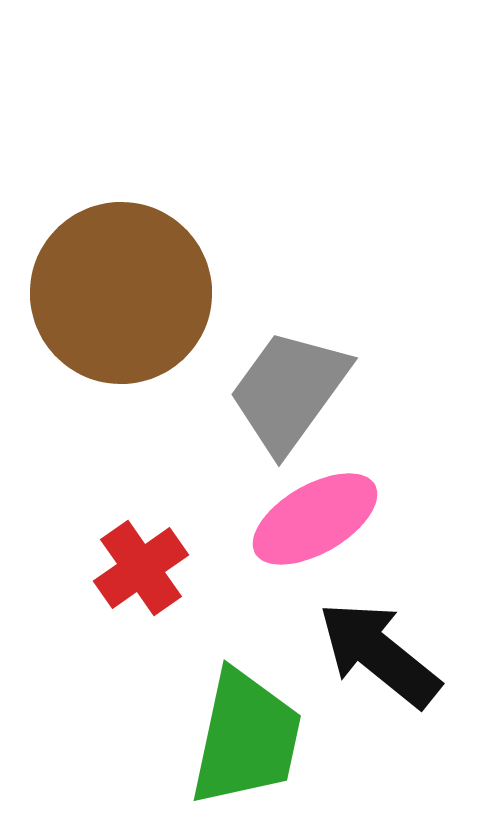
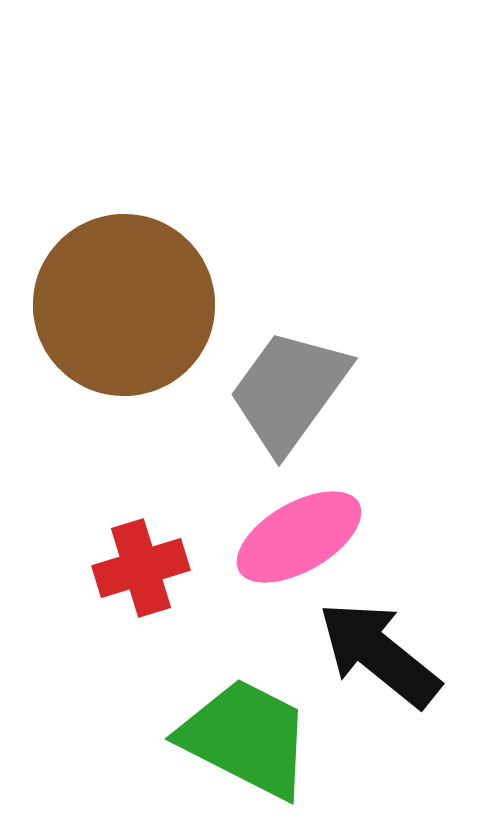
brown circle: moved 3 px right, 12 px down
pink ellipse: moved 16 px left, 18 px down
red cross: rotated 18 degrees clockwise
green trapezoid: rotated 75 degrees counterclockwise
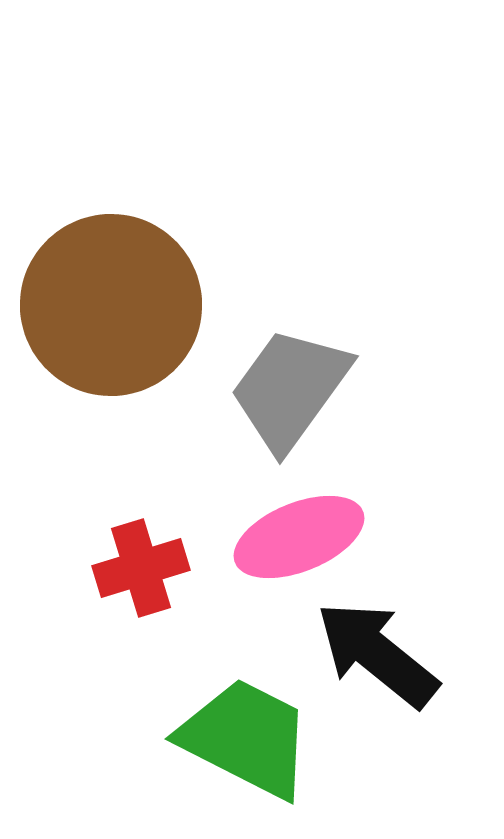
brown circle: moved 13 px left
gray trapezoid: moved 1 px right, 2 px up
pink ellipse: rotated 8 degrees clockwise
black arrow: moved 2 px left
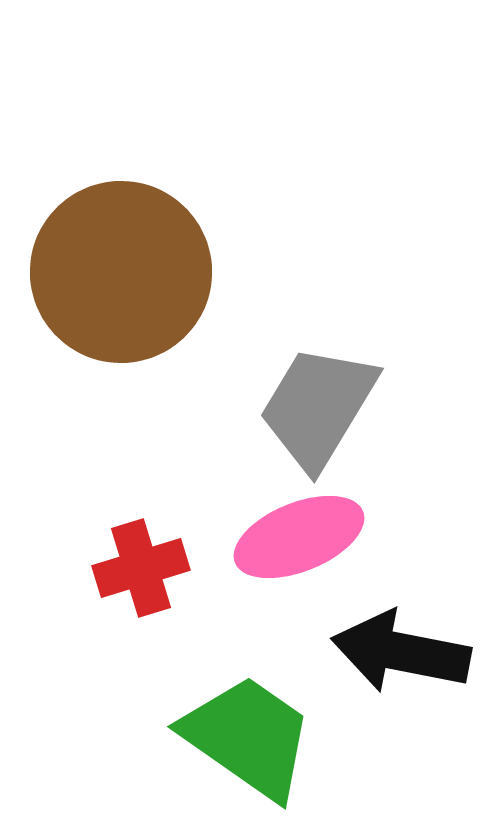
brown circle: moved 10 px right, 33 px up
gray trapezoid: moved 28 px right, 18 px down; rotated 5 degrees counterclockwise
black arrow: moved 24 px right, 2 px up; rotated 28 degrees counterclockwise
green trapezoid: moved 2 px right, 1 px up; rotated 8 degrees clockwise
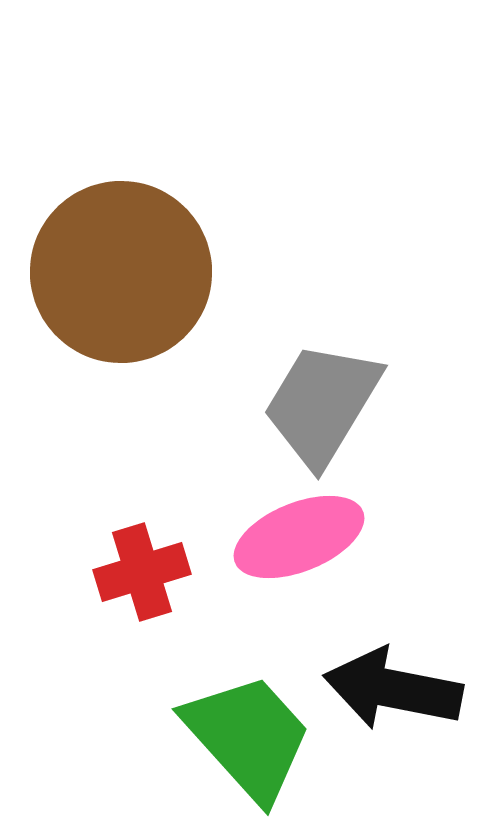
gray trapezoid: moved 4 px right, 3 px up
red cross: moved 1 px right, 4 px down
black arrow: moved 8 px left, 37 px down
green trapezoid: rotated 13 degrees clockwise
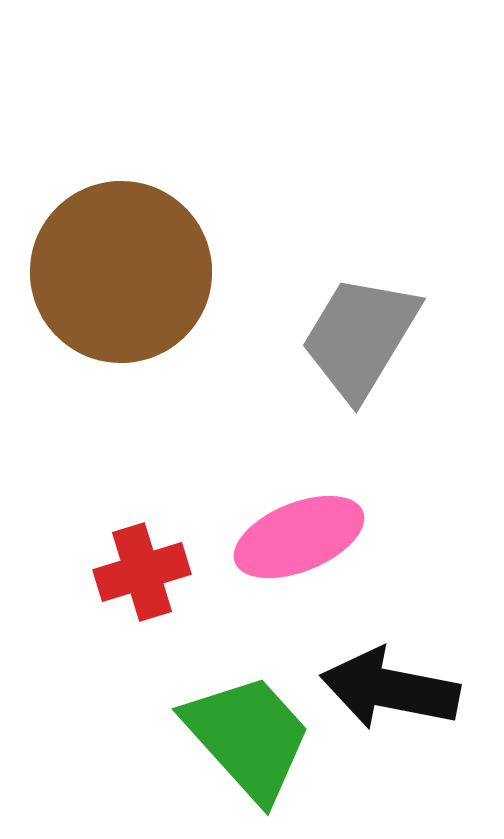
gray trapezoid: moved 38 px right, 67 px up
black arrow: moved 3 px left
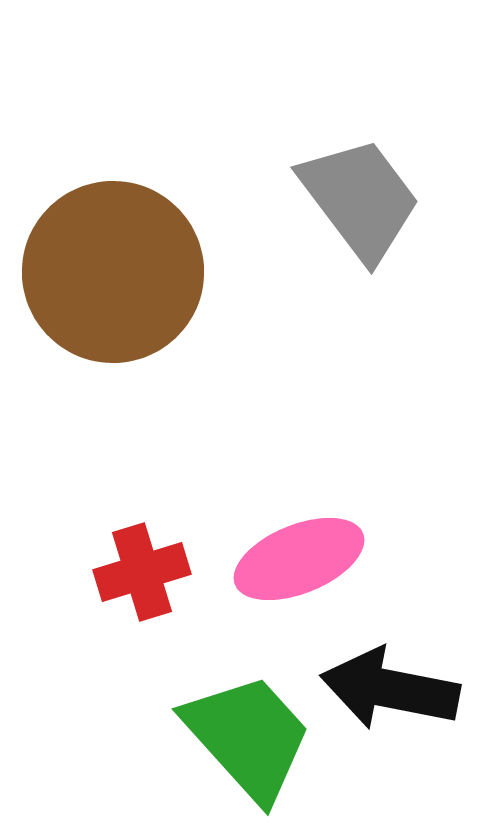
brown circle: moved 8 px left
gray trapezoid: moved 138 px up; rotated 112 degrees clockwise
pink ellipse: moved 22 px down
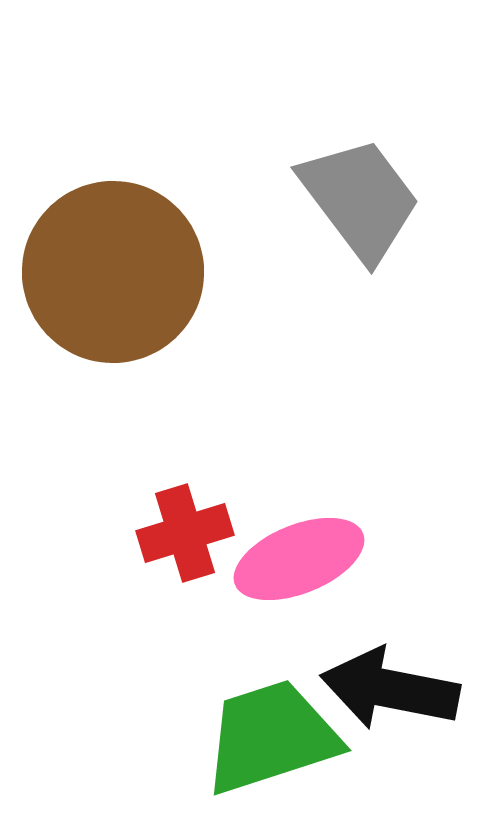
red cross: moved 43 px right, 39 px up
green trapezoid: moved 23 px right; rotated 66 degrees counterclockwise
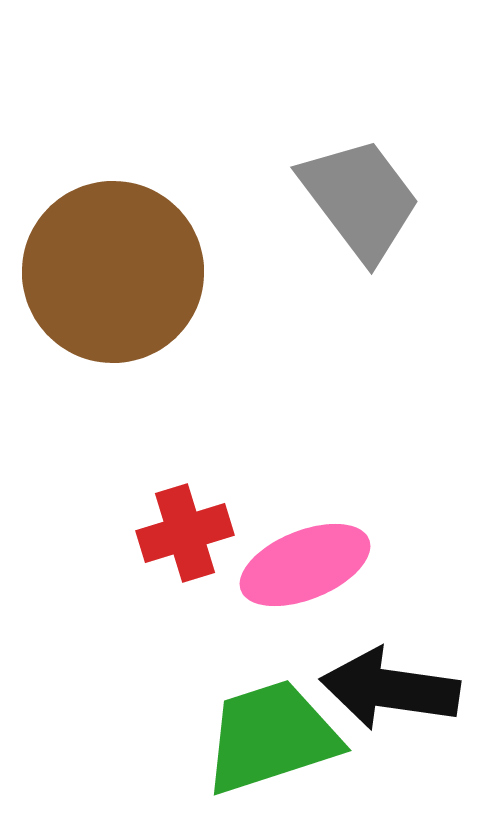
pink ellipse: moved 6 px right, 6 px down
black arrow: rotated 3 degrees counterclockwise
